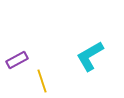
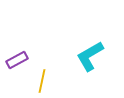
yellow line: rotated 30 degrees clockwise
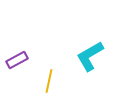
yellow line: moved 7 px right
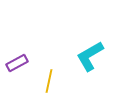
purple rectangle: moved 3 px down
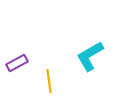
yellow line: rotated 20 degrees counterclockwise
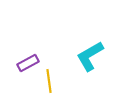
purple rectangle: moved 11 px right
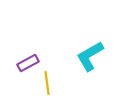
yellow line: moved 2 px left, 2 px down
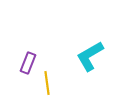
purple rectangle: rotated 40 degrees counterclockwise
